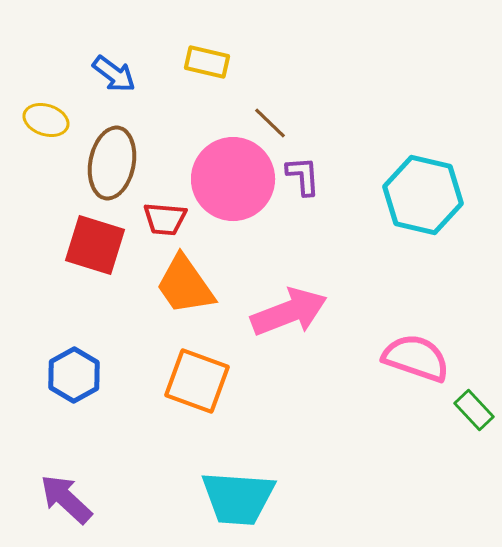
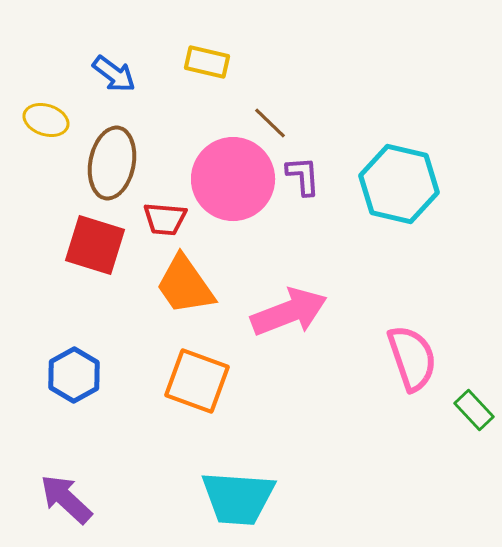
cyan hexagon: moved 24 px left, 11 px up
pink semicircle: moved 4 px left; rotated 52 degrees clockwise
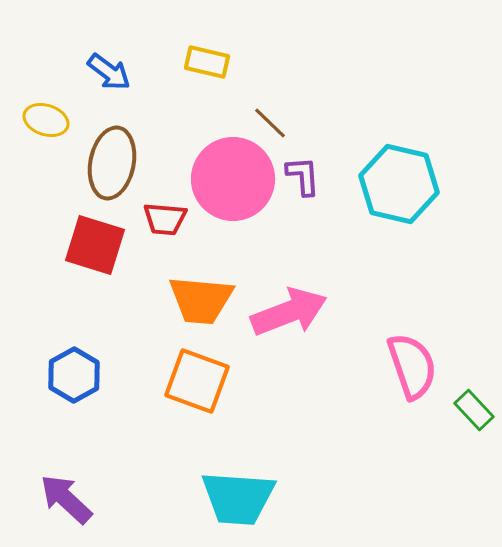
blue arrow: moved 5 px left, 2 px up
orange trapezoid: moved 16 px right, 15 px down; rotated 50 degrees counterclockwise
pink semicircle: moved 8 px down
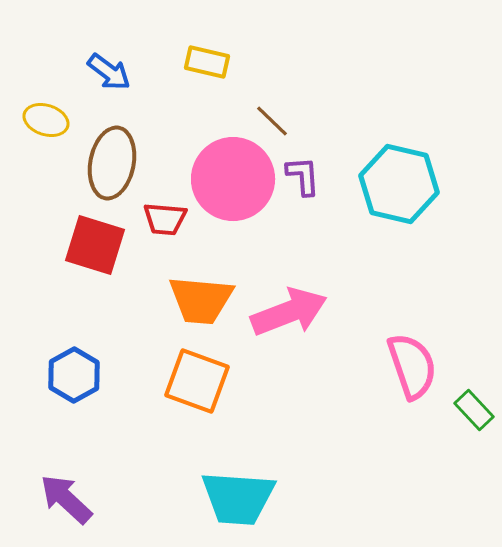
brown line: moved 2 px right, 2 px up
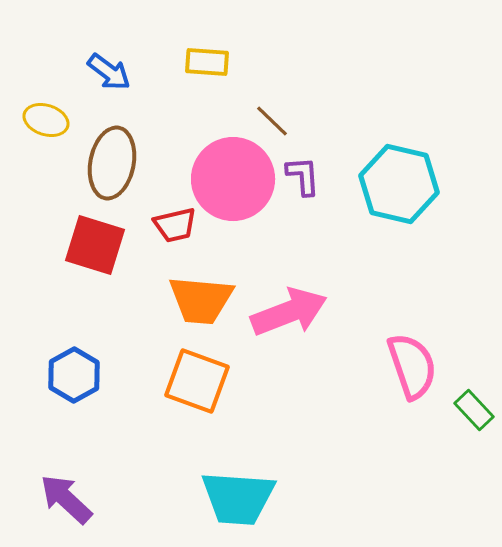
yellow rectangle: rotated 9 degrees counterclockwise
red trapezoid: moved 10 px right, 6 px down; rotated 18 degrees counterclockwise
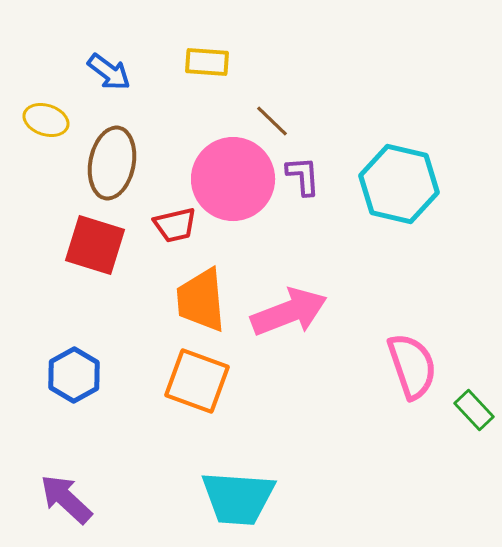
orange trapezoid: rotated 80 degrees clockwise
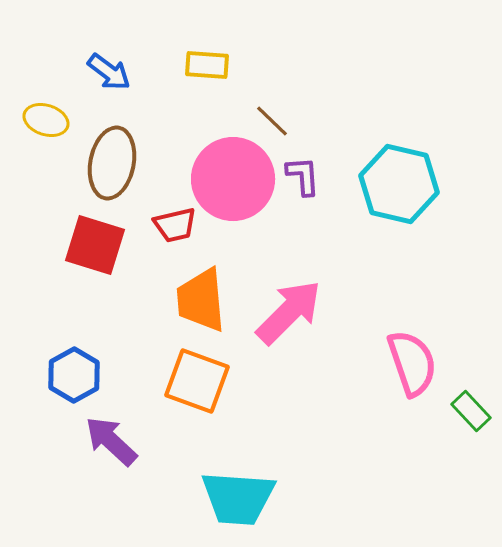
yellow rectangle: moved 3 px down
pink arrow: rotated 24 degrees counterclockwise
pink semicircle: moved 3 px up
green rectangle: moved 3 px left, 1 px down
purple arrow: moved 45 px right, 58 px up
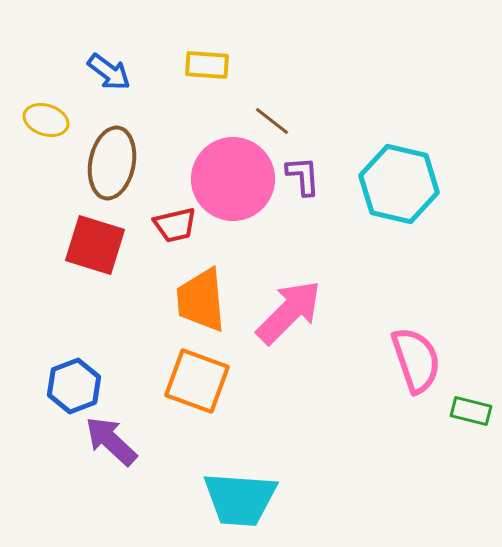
brown line: rotated 6 degrees counterclockwise
pink semicircle: moved 4 px right, 3 px up
blue hexagon: moved 11 px down; rotated 8 degrees clockwise
green rectangle: rotated 33 degrees counterclockwise
cyan trapezoid: moved 2 px right, 1 px down
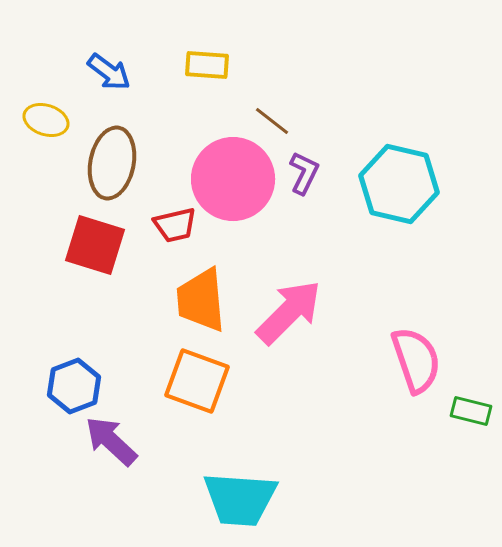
purple L-shape: moved 1 px right, 3 px up; rotated 30 degrees clockwise
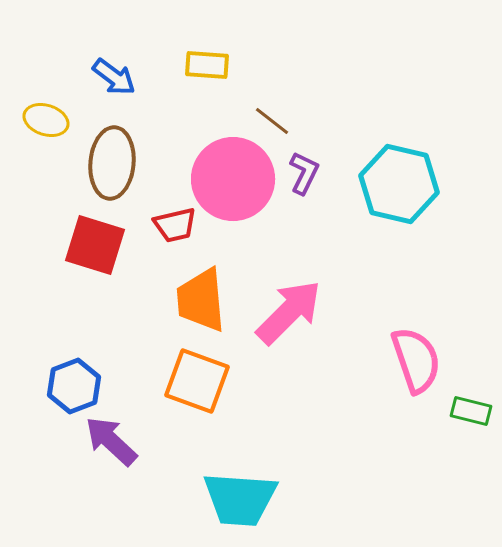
blue arrow: moved 5 px right, 5 px down
brown ellipse: rotated 6 degrees counterclockwise
